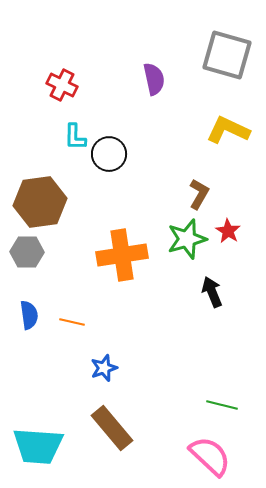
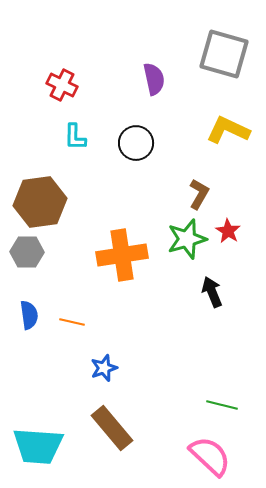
gray square: moved 3 px left, 1 px up
black circle: moved 27 px right, 11 px up
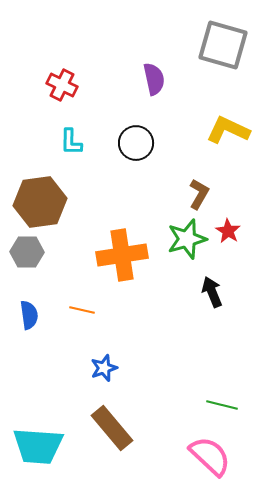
gray square: moved 1 px left, 9 px up
cyan L-shape: moved 4 px left, 5 px down
orange line: moved 10 px right, 12 px up
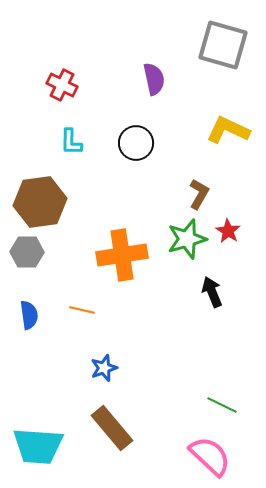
green line: rotated 12 degrees clockwise
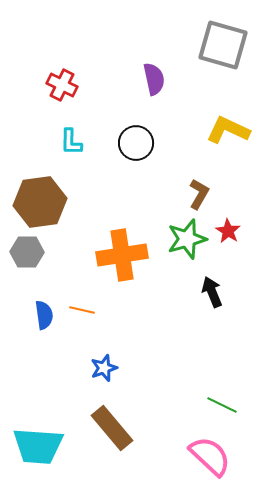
blue semicircle: moved 15 px right
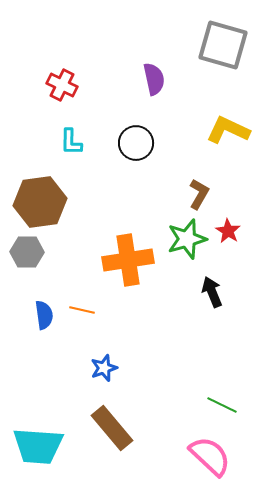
orange cross: moved 6 px right, 5 px down
